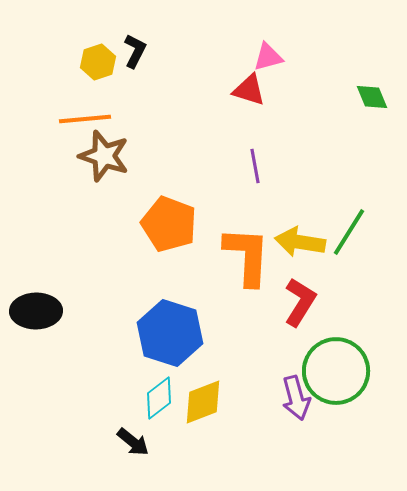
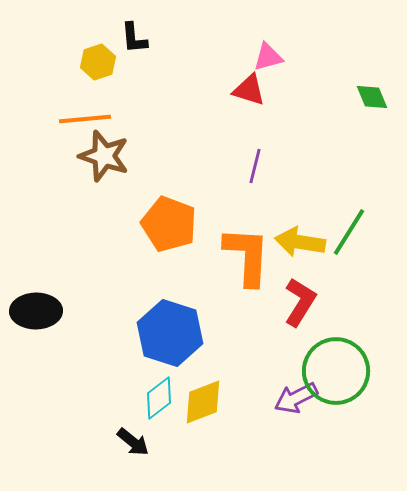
black L-shape: moved 1 px left, 13 px up; rotated 148 degrees clockwise
purple line: rotated 24 degrees clockwise
purple arrow: rotated 78 degrees clockwise
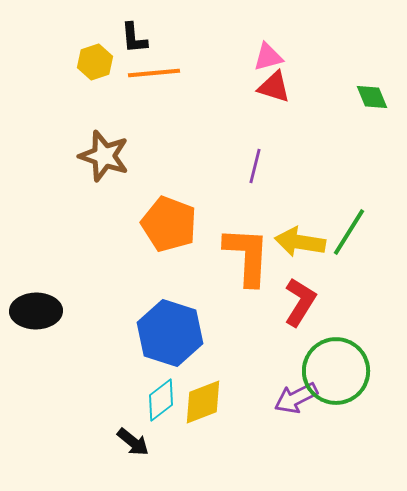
yellow hexagon: moved 3 px left
red triangle: moved 25 px right, 3 px up
orange line: moved 69 px right, 46 px up
cyan diamond: moved 2 px right, 2 px down
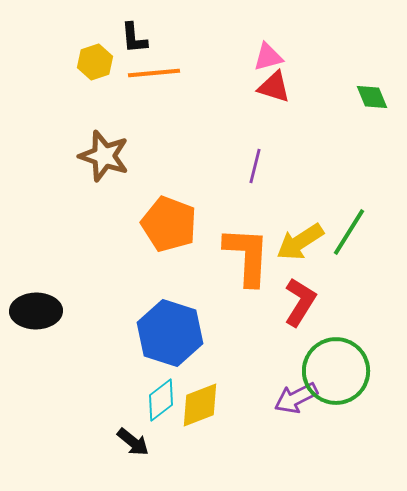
yellow arrow: rotated 42 degrees counterclockwise
yellow diamond: moved 3 px left, 3 px down
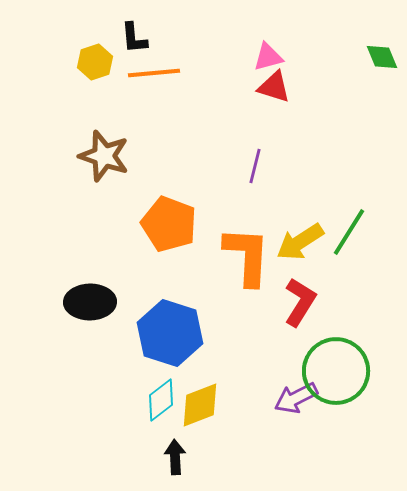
green diamond: moved 10 px right, 40 px up
black ellipse: moved 54 px right, 9 px up
black arrow: moved 42 px right, 15 px down; rotated 132 degrees counterclockwise
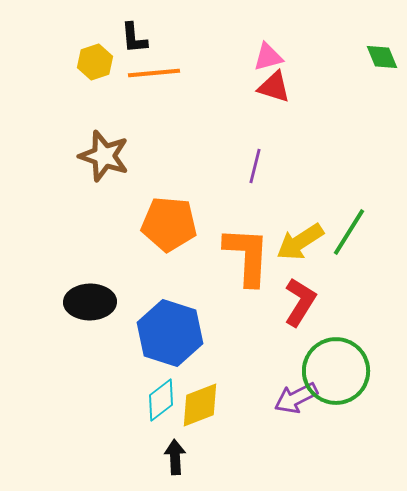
orange pentagon: rotated 16 degrees counterclockwise
